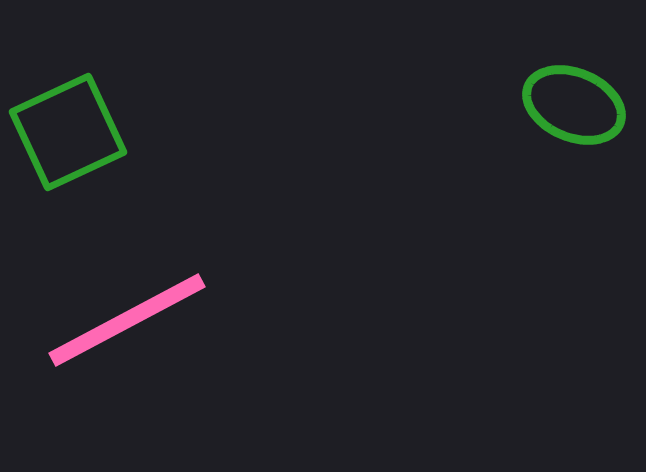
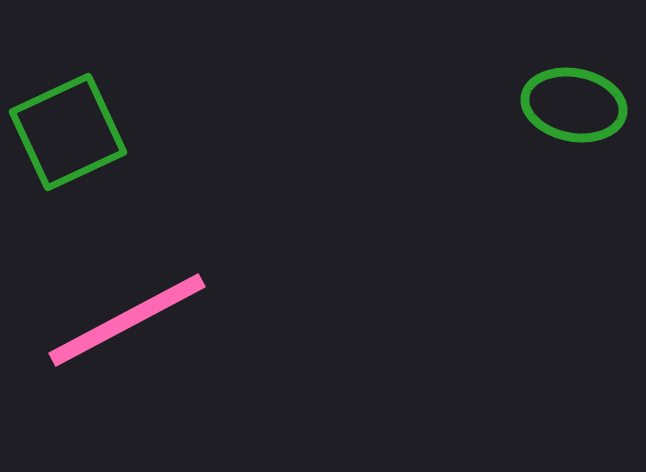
green ellipse: rotated 12 degrees counterclockwise
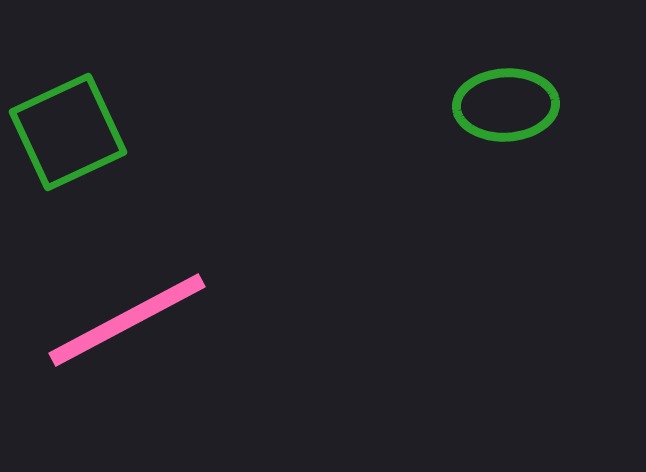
green ellipse: moved 68 px left; rotated 14 degrees counterclockwise
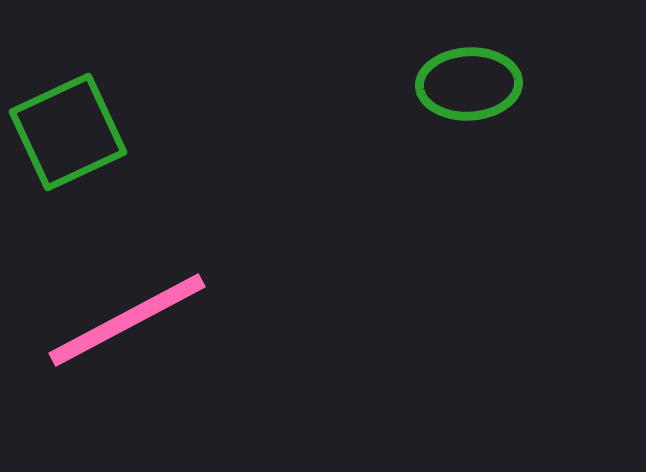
green ellipse: moved 37 px left, 21 px up
